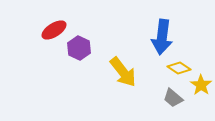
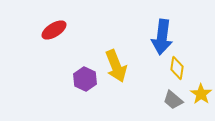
purple hexagon: moved 6 px right, 31 px down
yellow diamond: moved 2 px left; rotated 65 degrees clockwise
yellow arrow: moved 7 px left, 6 px up; rotated 16 degrees clockwise
yellow star: moved 9 px down
gray trapezoid: moved 2 px down
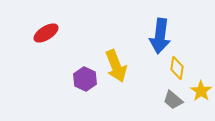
red ellipse: moved 8 px left, 3 px down
blue arrow: moved 2 px left, 1 px up
yellow star: moved 3 px up
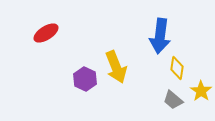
yellow arrow: moved 1 px down
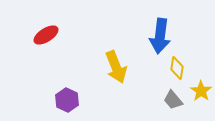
red ellipse: moved 2 px down
purple hexagon: moved 18 px left, 21 px down
gray trapezoid: rotated 10 degrees clockwise
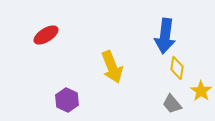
blue arrow: moved 5 px right
yellow arrow: moved 4 px left
gray trapezoid: moved 1 px left, 4 px down
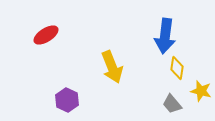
yellow star: rotated 20 degrees counterclockwise
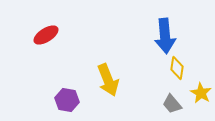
blue arrow: rotated 12 degrees counterclockwise
yellow arrow: moved 4 px left, 13 px down
yellow star: moved 2 px down; rotated 15 degrees clockwise
purple hexagon: rotated 15 degrees counterclockwise
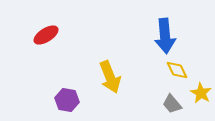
yellow diamond: moved 2 px down; rotated 35 degrees counterclockwise
yellow arrow: moved 2 px right, 3 px up
